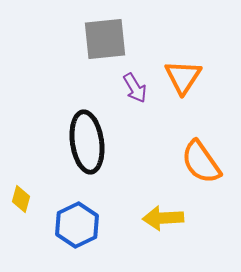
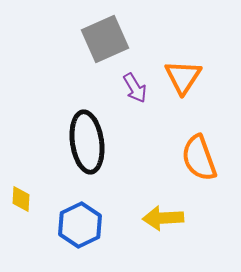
gray square: rotated 18 degrees counterclockwise
orange semicircle: moved 2 px left, 4 px up; rotated 15 degrees clockwise
yellow diamond: rotated 12 degrees counterclockwise
blue hexagon: moved 3 px right
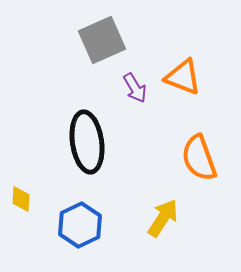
gray square: moved 3 px left, 1 px down
orange triangle: rotated 42 degrees counterclockwise
yellow arrow: rotated 126 degrees clockwise
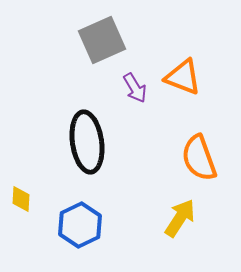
yellow arrow: moved 17 px right
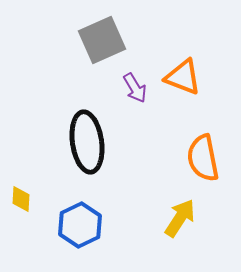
orange semicircle: moved 4 px right; rotated 9 degrees clockwise
